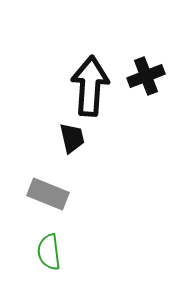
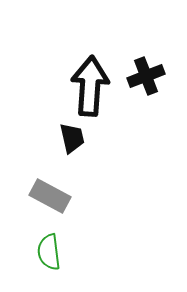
gray rectangle: moved 2 px right, 2 px down; rotated 6 degrees clockwise
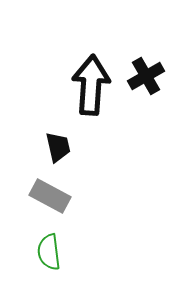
black cross: rotated 9 degrees counterclockwise
black arrow: moved 1 px right, 1 px up
black trapezoid: moved 14 px left, 9 px down
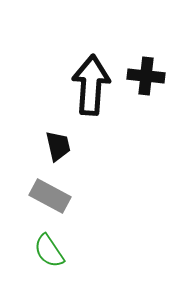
black cross: rotated 36 degrees clockwise
black trapezoid: moved 1 px up
green semicircle: moved 1 px up; rotated 27 degrees counterclockwise
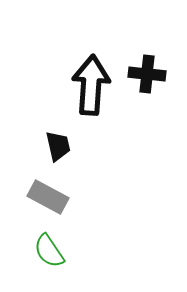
black cross: moved 1 px right, 2 px up
gray rectangle: moved 2 px left, 1 px down
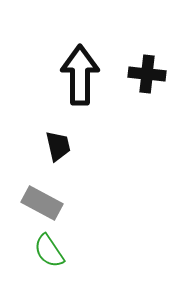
black arrow: moved 11 px left, 10 px up; rotated 4 degrees counterclockwise
gray rectangle: moved 6 px left, 6 px down
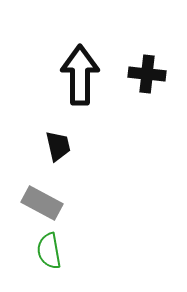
green semicircle: rotated 24 degrees clockwise
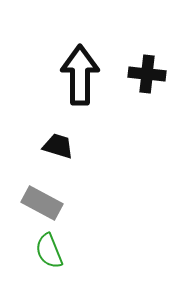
black trapezoid: rotated 60 degrees counterclockwise
green semicircle: rotated 12 degrees counterclockwise
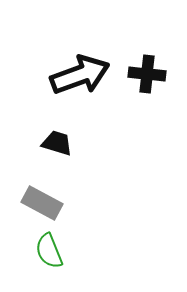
black arrow: rotated 70 degrees clockwise
black trapezoid: moved 1 px left, 3 px up
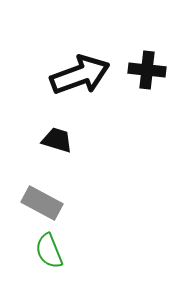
black cross: moved 4 px up
black trapezoid: moved 3 px up
